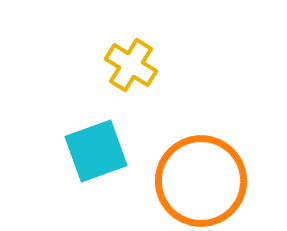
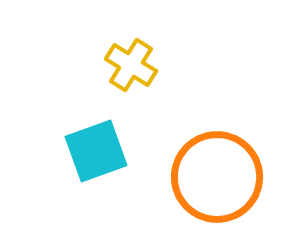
orange circle: moved 16 px right, 4 px up
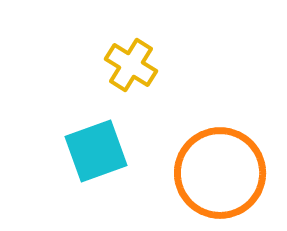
orange circle: moved 3 px right, 4 px up
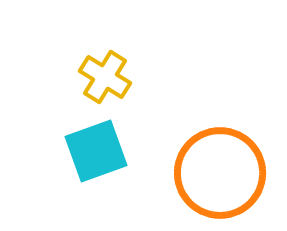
yellow cross: moved 26 px left, 12 px down
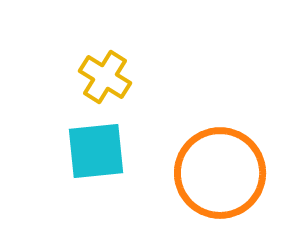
cyan square: rotated 14 degrees clockwise
